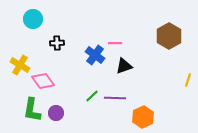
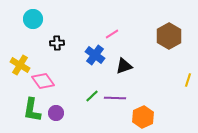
pink line: moved 3 px left, 9 px up; rotated 32 degrees counterclockwise
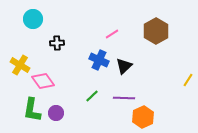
brown hexagon: moved 13 px left, 5 px up
blue cross: moved 4 px right, 5 px down; rotated 12 degrees counterclockwise
black triangle: rotated 24 degrees counterclockwise
yellow line: rotated 16 degrees clockwise
purple line: moved 9 px right
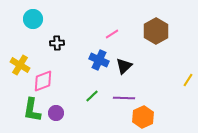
pink diamond: rotated 75 degrees counterclockwise
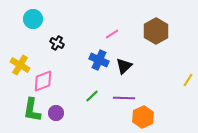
black cross: rotated 32 degrees clockwise
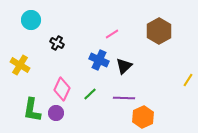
cyan circle: moved 2 px left, 1 px down
brown hexagon: moved 3 px right
pink diamond: moved 19 px right, 8 px down; rotated 45 degrees counterclockwise
green line: moved 2 px left, 2 px up
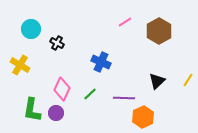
cyan circle: moved 9 px down
pink line: moved 13 px right, 12 px up
blue cross: moved 2 px right, 2 px down
black triangle: moved 33 px right, 15 px down
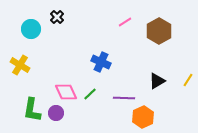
black cross: moved 26 px up; rotated 16 degrees clockwise
black triangle: rotated 12 degrees clockwise
pink diamond: moved 4 px right, 3 px down; rotated 50 degrees counterclockwise
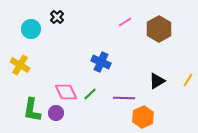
brown hexagon: moved 2 px up
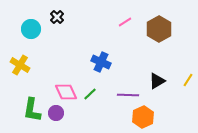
purple line: moved 4 px right, 3 px up
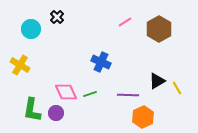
yellow line: moved 11 px left, 8 px down; rotated 64 degrees counterclockwise
green line: rotated 24 degrees clockwise
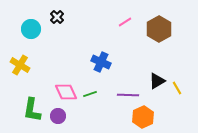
purple circle: moved 2 px right, 3 px down
